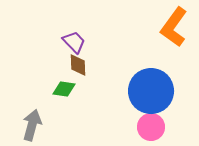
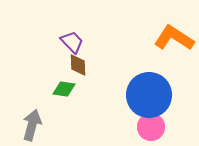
orange L-shape: moved 11 px down; rotated 87 degrees clockwise
purple trapezoid: moved 2 px left
blue circle: moved 2 px left, 4 px down
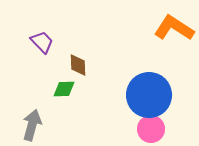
orange L-shape: moved 10 px up
purple trapezoid: moved 30 px left
green diamond: rotated 10 degrees counterclockwise
pink circle: moved 2 px down
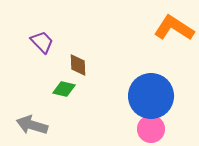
green diamond: rotated 15 degrees clockwise
blue circle: moved 2 px right, 1 px down
gray arrow: rotated 88 degrees counterclockwise
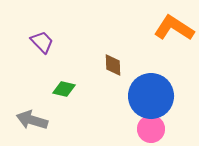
brown diamond: moved 35 px right
gray arrow: moved 5 px up
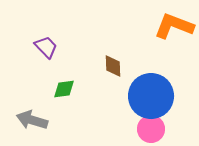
orange L-shape: moved 2 px up; rotated 12 degrees counterclockwise
purple trapezoid: moved 4 px right, 5 px down
brown diamond: moved 1 px down
green diamond: rotated 20 degrees counterclockwise
